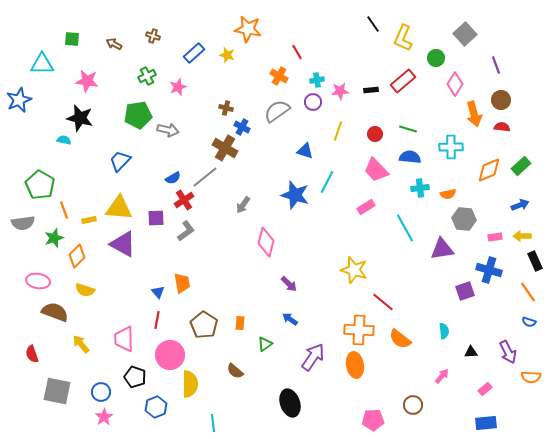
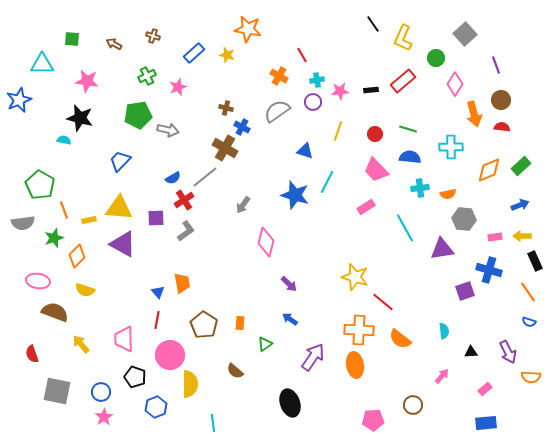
red line at (297, 52): moved 5 px right, 3 px down
yellow star at (354, 270): moved 1 px right, 7 px down
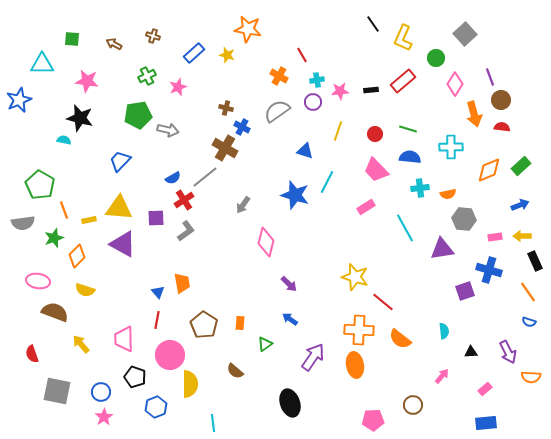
purple line at (496, 65): moved 6 px left, 12 px down
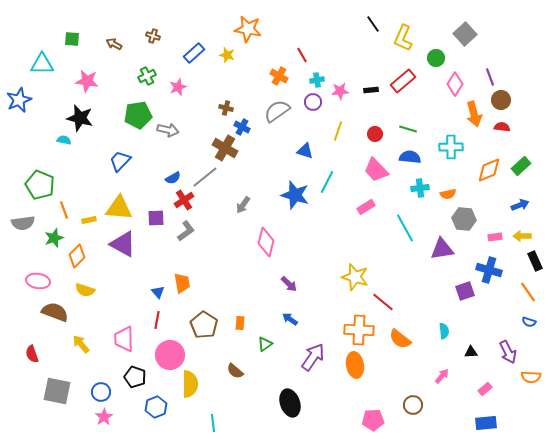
green pentagon at (40, 185): rotated 8 degrees counterclockwise
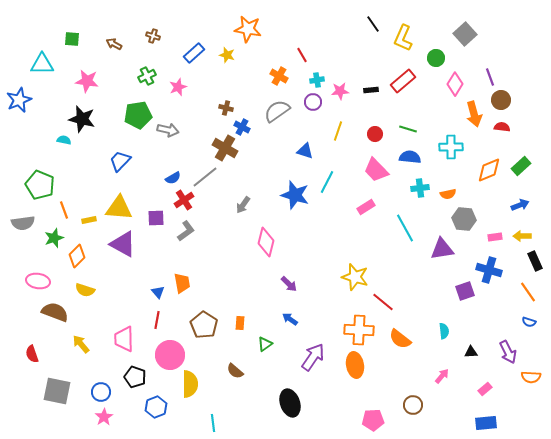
black star at (80, 118): moved 2 px right, 1 px down
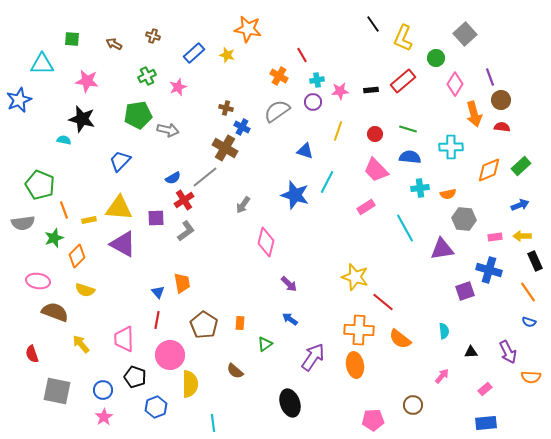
blue circle at (101, 392): moved 2 px right, 2 px up
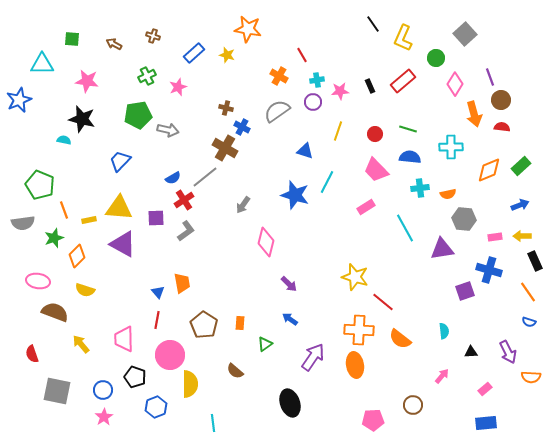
black rectangle at (371, 90): moved 1 px left, 4 px up; rotated 72 degrees clockwise
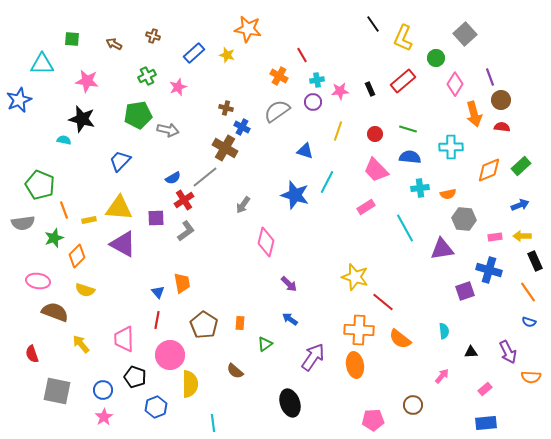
black rectangle at (370, 86): moved 3 px down
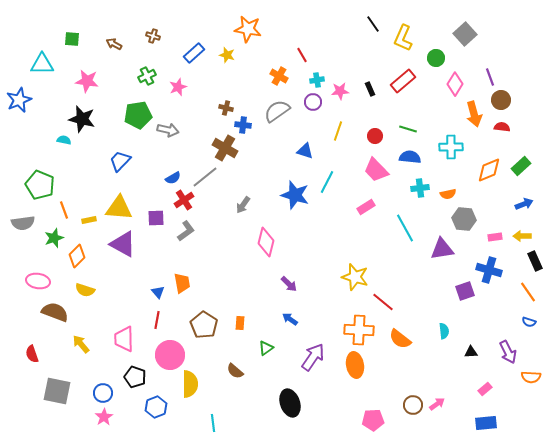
blue cross at (242, 127): moved 1 px right, 2 px up; rotated 21 degrees counterclockwise
red circle at (375, 134): moved 2 px down
blue arrow at (520, 205): moved 4 px right, 1 px up
green triangle at (265, 344): moved 1 px right, 4 px down
pink arrow at (442, 376): moved 5 px left, 28 px down; rotated 14 degrees clockwise
blue circle at (103, 390): moved 3 px down
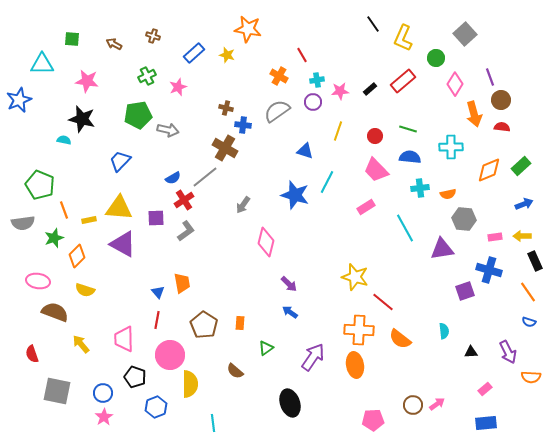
black rectangle at (370, 89): rotated 72 degrees clockwise
blue arrow at (290, 319): moved 7 px up
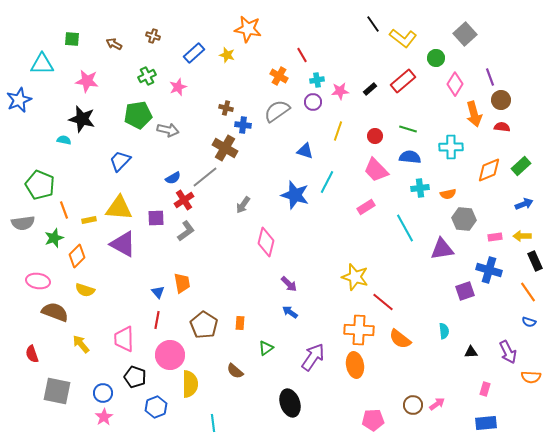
yellow L-shape at (403, 38): rotated 76 degrees counterclockwise
pink rectangle at (485, 389): rotated 32 degrees counterclockwise
